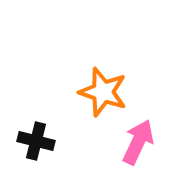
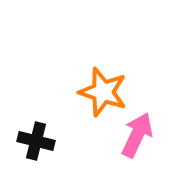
pink arrow: moved 1 px left, 7 px up
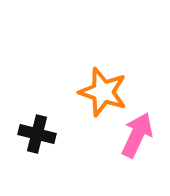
black cross: moved 1 px right, 7 px up
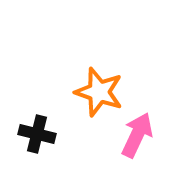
orange star: moved 4 px left
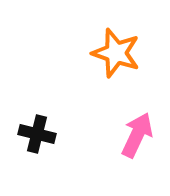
orange star: moved 17 px right, 39 px up
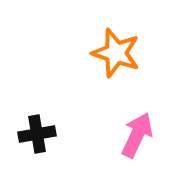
black cross: rotated 24 degrees counterclockwise
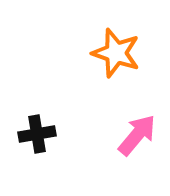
pink arrow: rotated 15 degrees clockwise
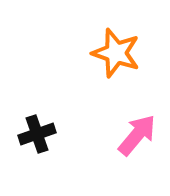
black cross: rotated 9 degrees counterclockwise
